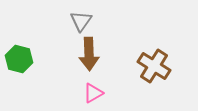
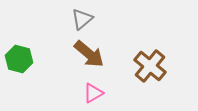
gray triangle: moved 1 px right, 2 px up; rotated 15 degrees clockwise
brown arrow: rotated 48 degrees counterclockwise
brown cross: moved 4 px left; rotated 8 degrees clockwise
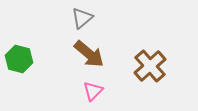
gray triangle: moved 1 px up
brown cross: rotated 8 degrees clockwise
pink triangle: moved 2 px up; rotated 15 degrees counterclockwise
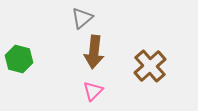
brown arrow: moved 5 px right, 2 px up; rotated 56 degrees clockwise
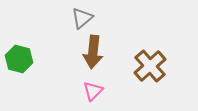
brown arrow: moved 1 px left
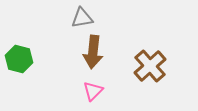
gray triangle: rotated 30 degrees clockwise
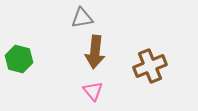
brown arrow: moved 2 px right
brown cross: rotated 20 degrees clockwise
pink triangle: rotated 25 degrees counterclockwise
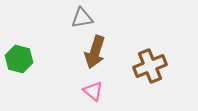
brown arrow: rotated 12 degrees clockwise
pink triangle: rotated 10 degrees counterclockwise
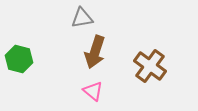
brown cross: rotated 32 degrees counterclockwise
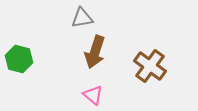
pink triangle: moved 4 px down
